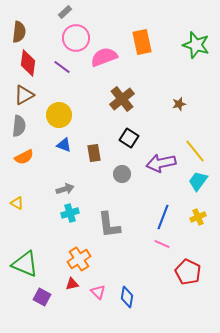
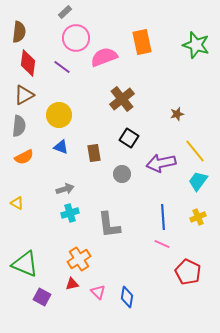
brown star: moved 2 px left, 10 px down
blue triangle: moved 3 px left, 2 px down
blue line: rotated 25 degrees counterclockwise
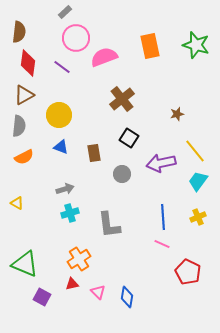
orange rectangle: moved 8 px right, 4 px down
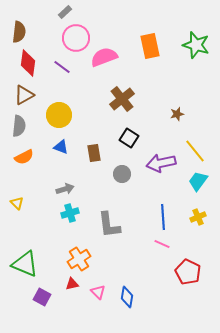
yellow triangle: rotated 16 degrees clockwise
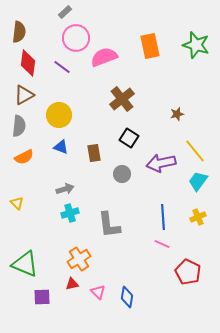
purple square: rotated 30 degrees counterclockwise
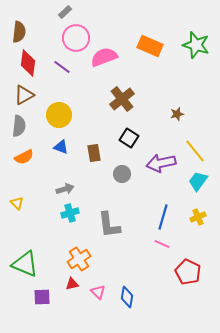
orange rectangle: rotated 55 degrees counterclockwise
blue line: rotated 20 degrees clockwise
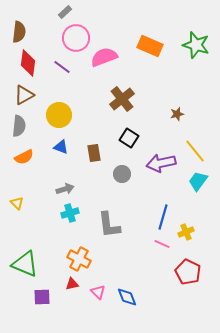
yellow cross: moved 12 px left, 15 px down
orange cross: rotated 30 degrees counterclockwise
blue diamond: rotated 30 degrees counterclockwise
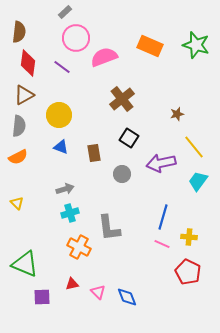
yellow line: moved 1 px left, 4 px up
orange semicircle: moved 6 px left
gray L-shape: moved 3 px down
yellow cross: moved 3 px right, 5 px down; rotated 28 degrees clockwise
orange cross: moved 12 px up
